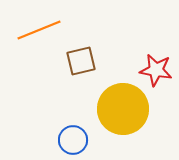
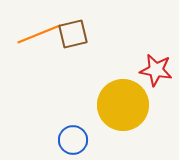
orange line: moved 4 px down
brown square: moved 8 px left, 27 px up
yellow circle: moved 4 px up
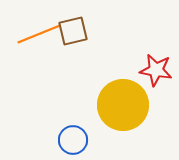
brown square: moved 3 px up
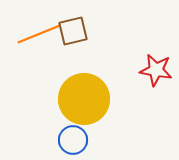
yellow circle: moved 39 px left, 6 px up
